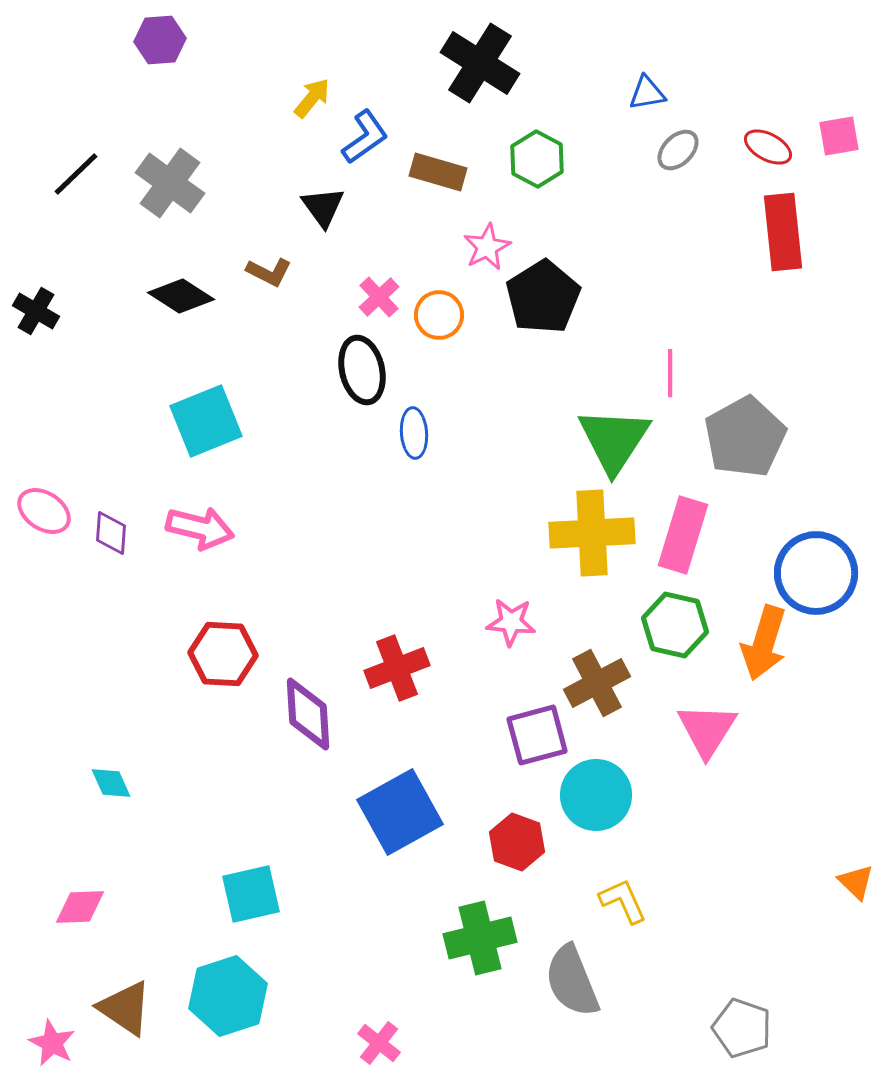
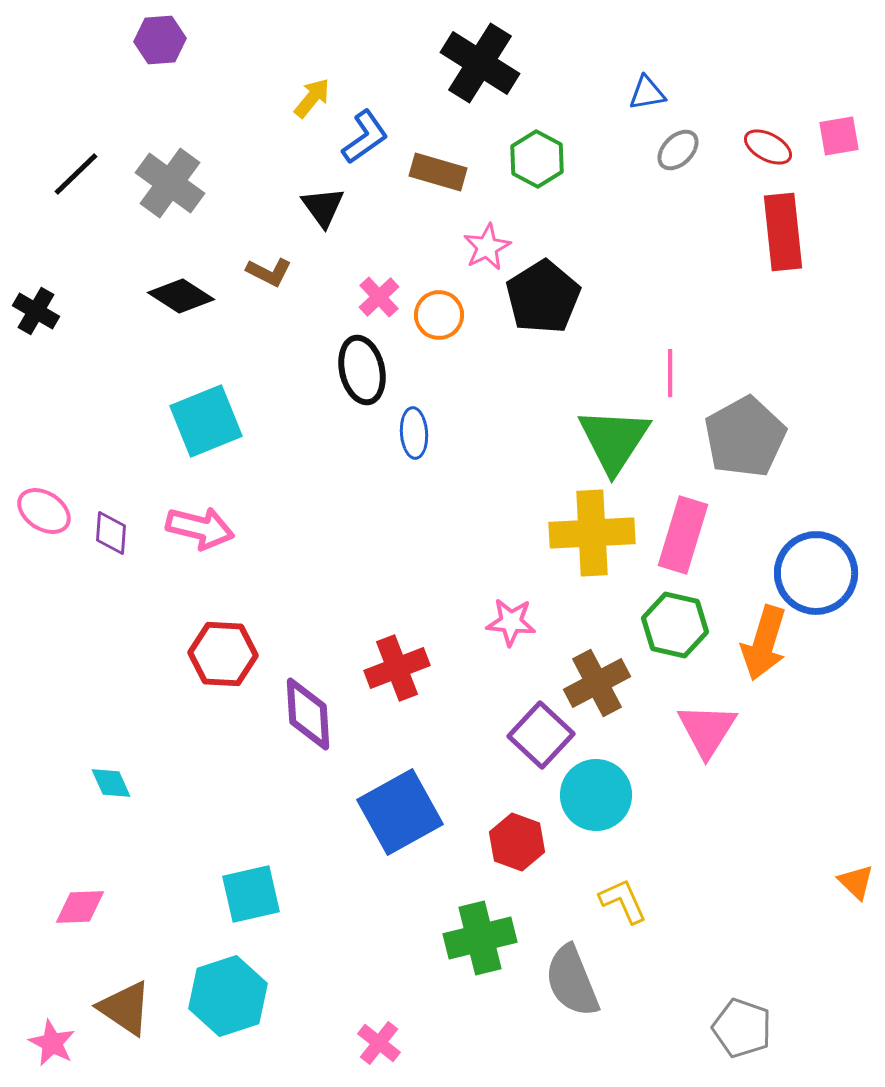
purple square at (537, 735): moved 4 px right; rotated 32 degrees counterclockwise
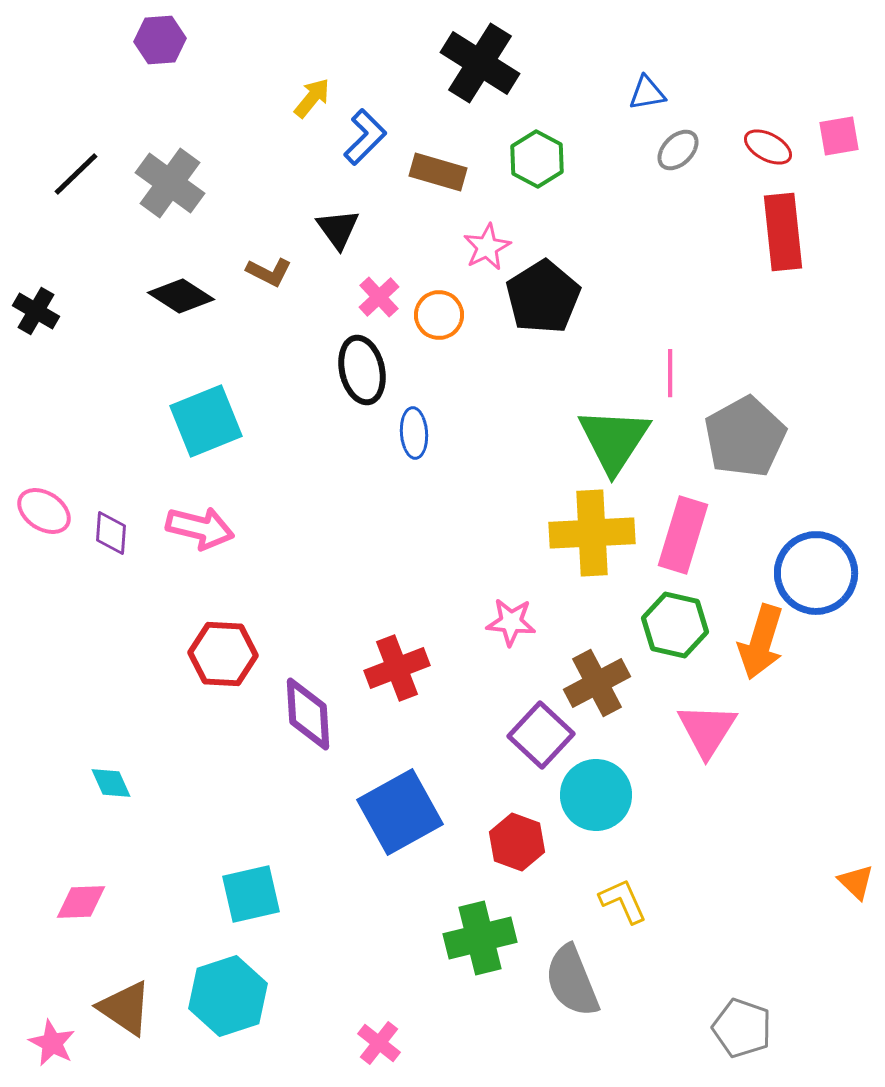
blue L-shape at (365, 137): rotated 10 degrees counterclockwise
black triangle at (323, 207): moved 15 px right, 22 px down
orange arrow at (764, 643): moved 3 px left, 1 px up
pink diamond at (80, 907): moved 1 px right, 5 px up
